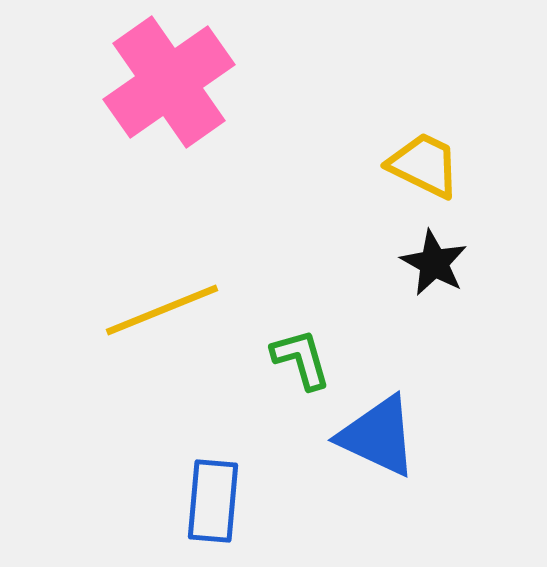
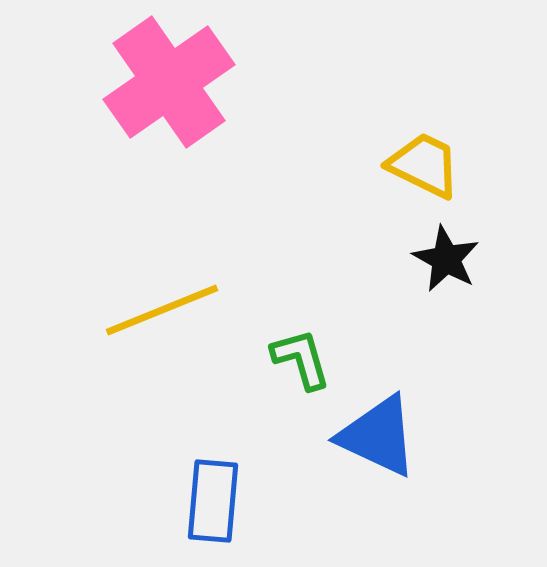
black star: moved 12 px right, 4 px up
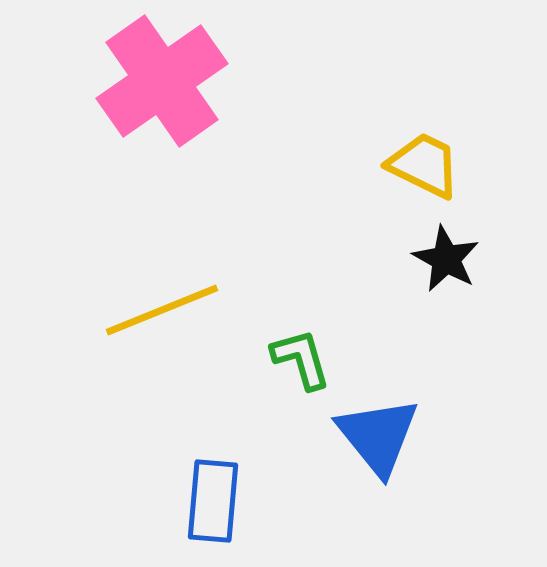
pink cross: moved 7 px left, 1 px up
blue triangle: rotated 26 degrees clockwise
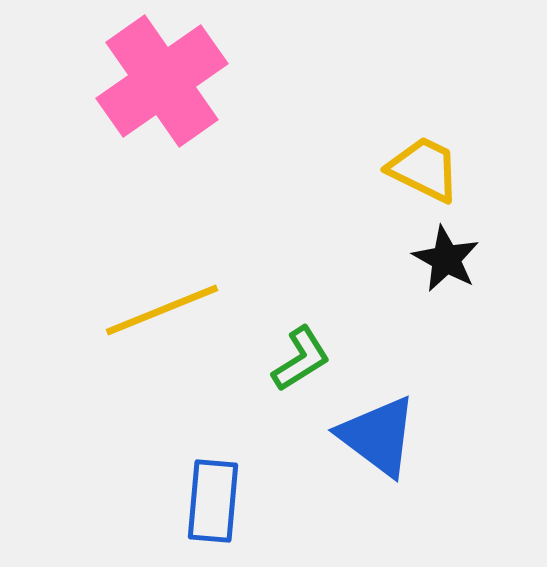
yellow trapezoid: moved 4 px down
green L-shape: rotated 74 degrees clockwise
blue triangle: rotated 14 degrees counterclockwise
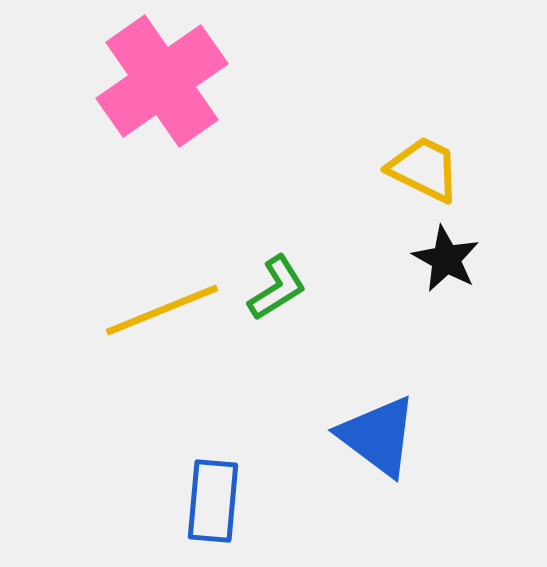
green L-shape: moved 24 px left, 71 px up
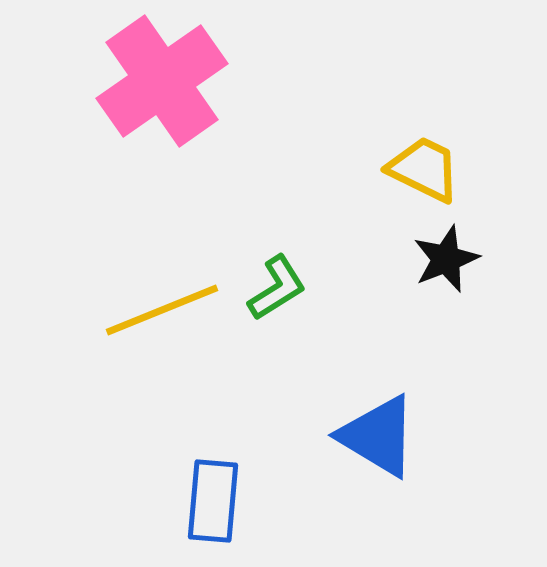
black star: rotated 22 degrees clockwise
blue triangle: rotated 6 degrees counterclockwise
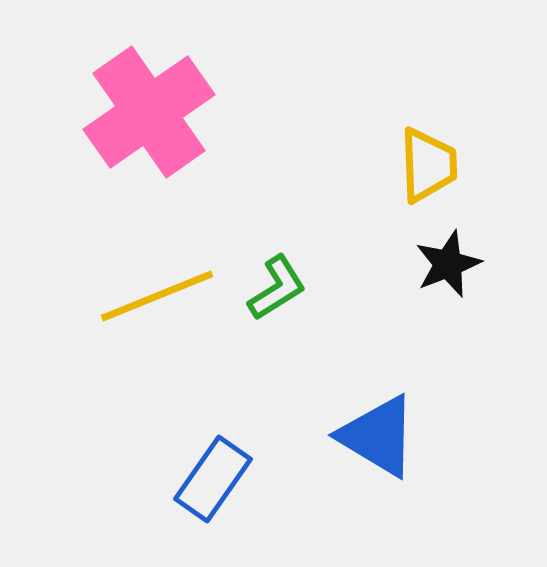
pink cross: moved 13 px left, 31 px down
yellow trapezoid: moved 4 px right, 4 px up; rotated 62 degrees clockwise
black star: moved 2 px right, 5 px down
yellow line: moved 5 px left, 14 px up
blue rectangle: moved 22 px up; rotated 30 degrees clockwise
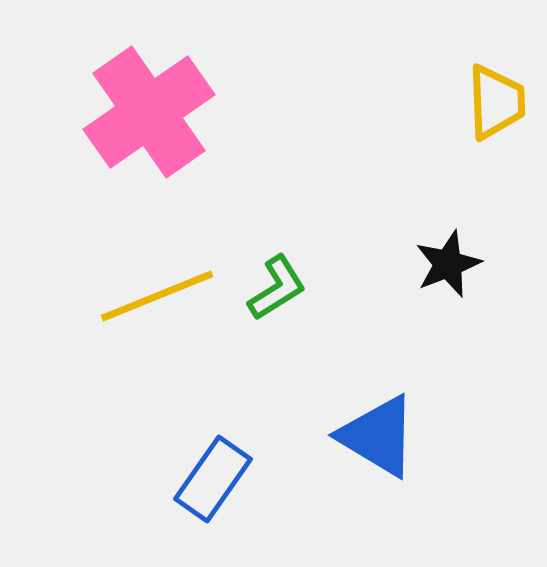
yellow trapezoid: moved 68 px right, 63 px up
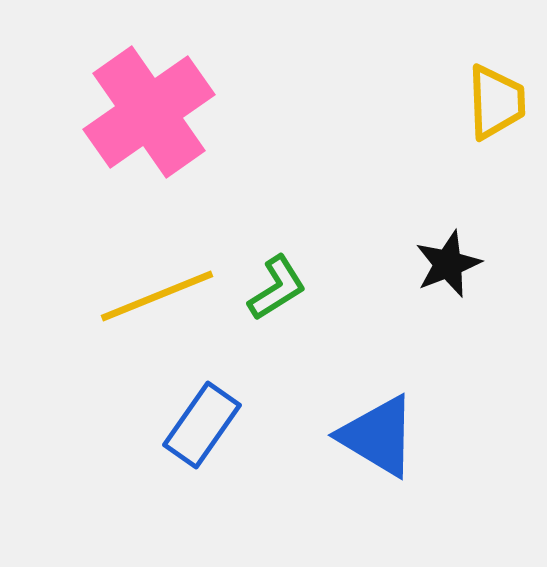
blue rectangle: moved 11 px left, 54 px up
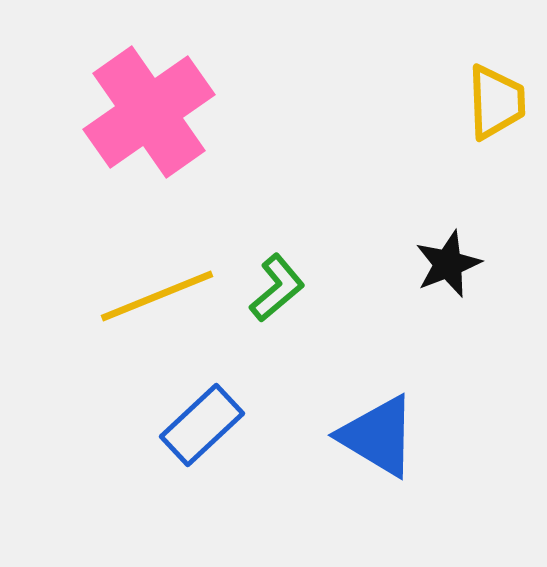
green L-shape: rotated 8 degrees counterclockwise
blue rectangle: rotated 12 degrees clockwise
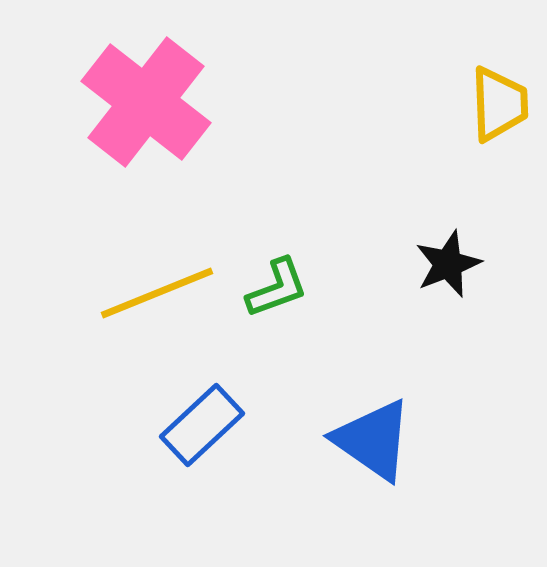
yellow trapezoid: moved 3 px right, 2 px down
pink cross: moved 3 px left, 10 px up; rotated 17 degrees counterclockwise
green L-shape: rotated 20 degrees clockwise
yellow line: moved 3 px up
blue triangle: moved 5 px left, 4 px down; rotated 4 degrees clockwise
